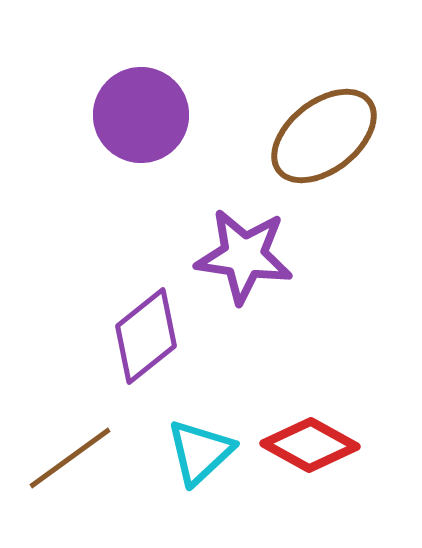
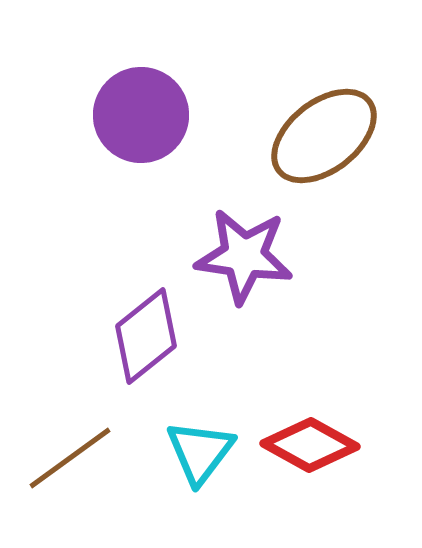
cyan triangle: rotated 10 degrees counterclockwise
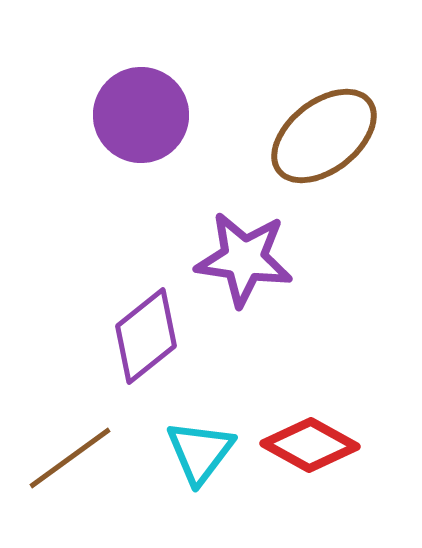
purple star: moved 3 px down
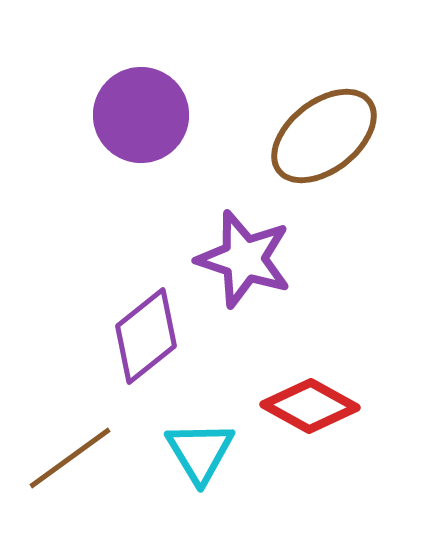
purple star: rotated 10 degrees clockwise
red diamond: moved 39 px up
cyan triangle: rotated 8 degrees counterclockwise
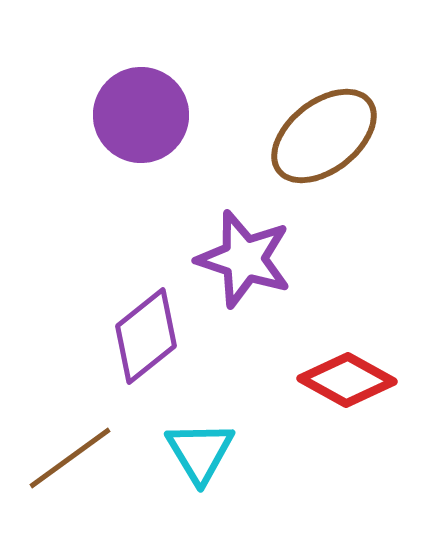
red diamond: moved 37 px right, 26 px up
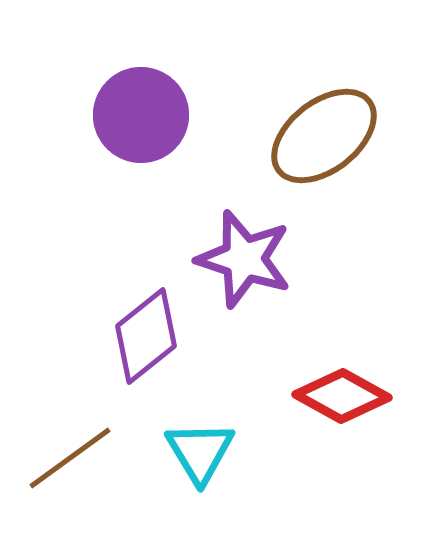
red diamond: moved 5 px left, 16 px down
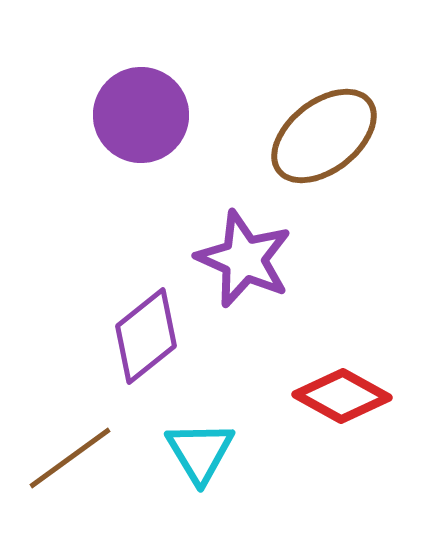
purple star: rotated 6 degrees clockwise
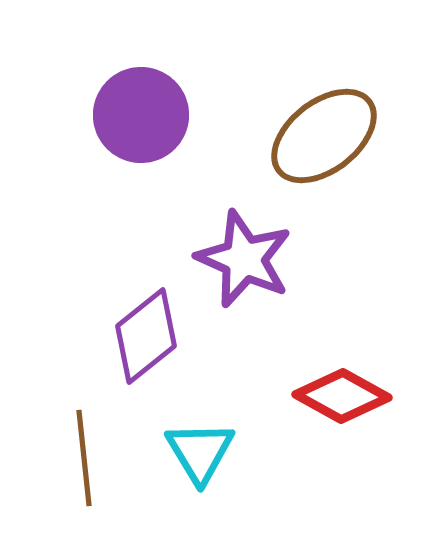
brown line: moved 14 px right; rotated 60 degrees counterclockwise
